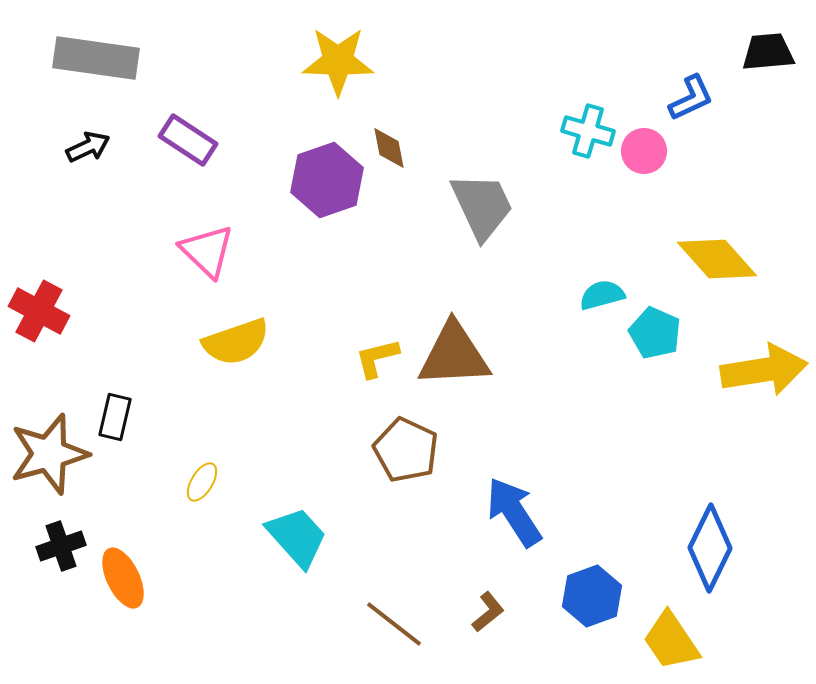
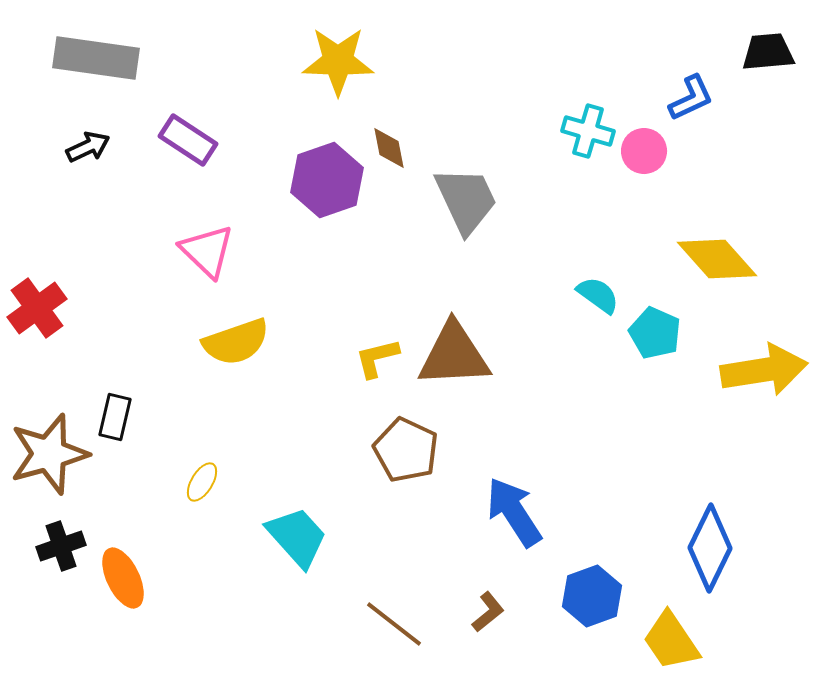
gray trapezoid: moved 16 px left, 6 px up
cyan semicircle: moved 4 px left; rotated 51 degrees clockwise
red cross: moved 2 px left, 3 px up; rotated 26 degrees clockwise
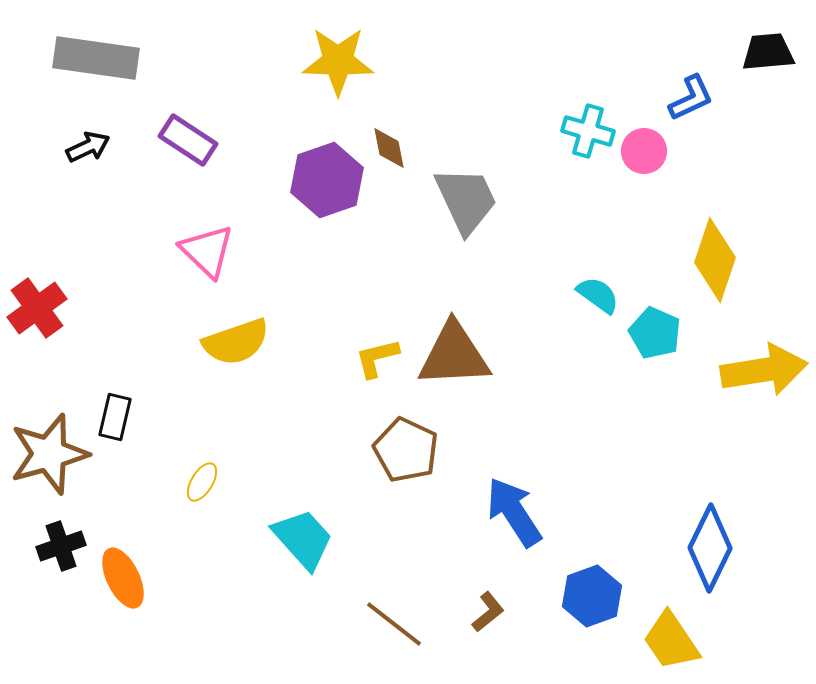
yellow diamond: moved 2 px left, 1 px down; rotated 60 degrees clockwise
cyan trapezoid: moved 6 px right, 2 px down
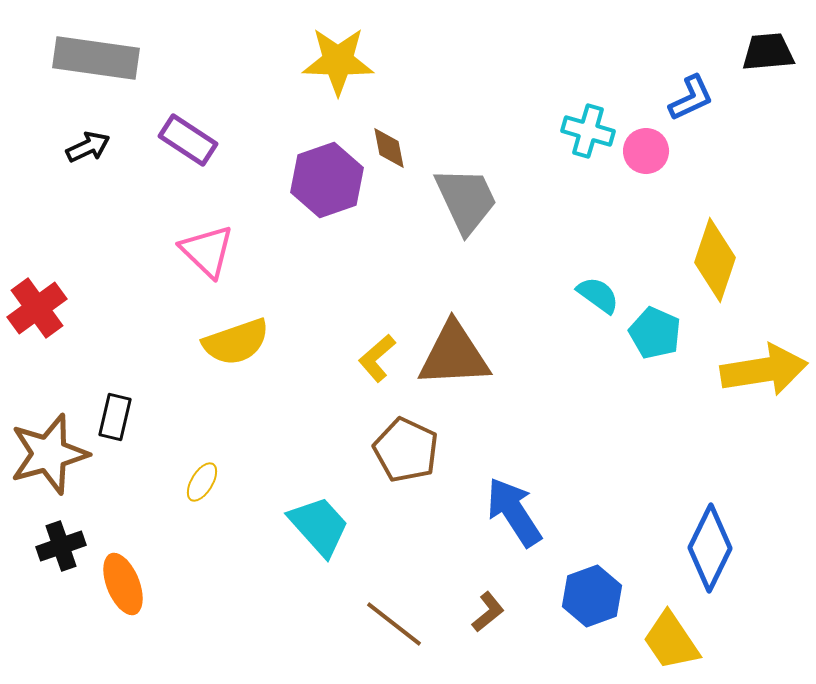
pink circle: moved 2 px right
yellow L-shape: rotated 27 degrees counterclockwise
cyan trapezoid: moved 16 px right, 13 px up
orange ellipse: moved 6 px down; rotated 4 degrees clockwise
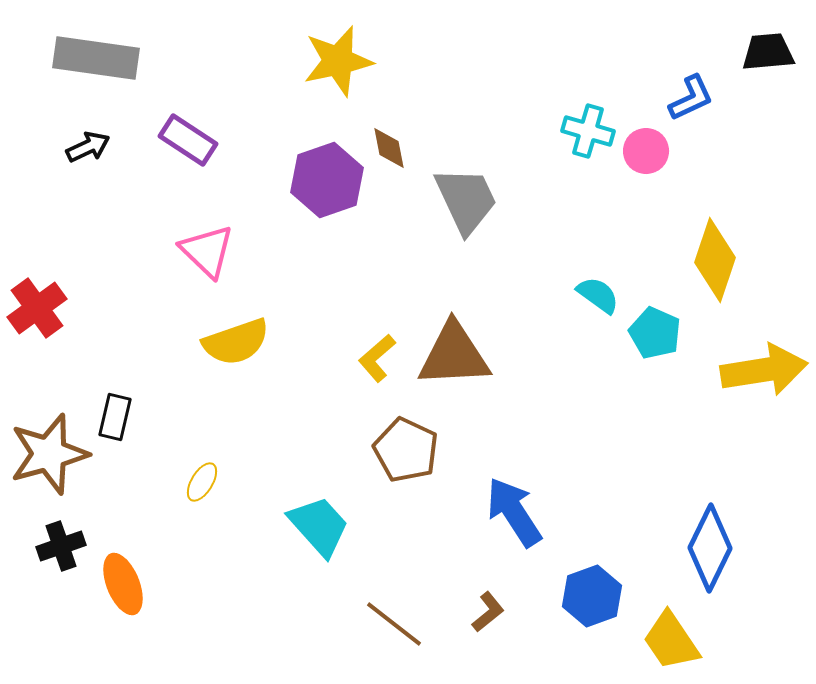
yellow star: rotated 14 degrees counterclockwise
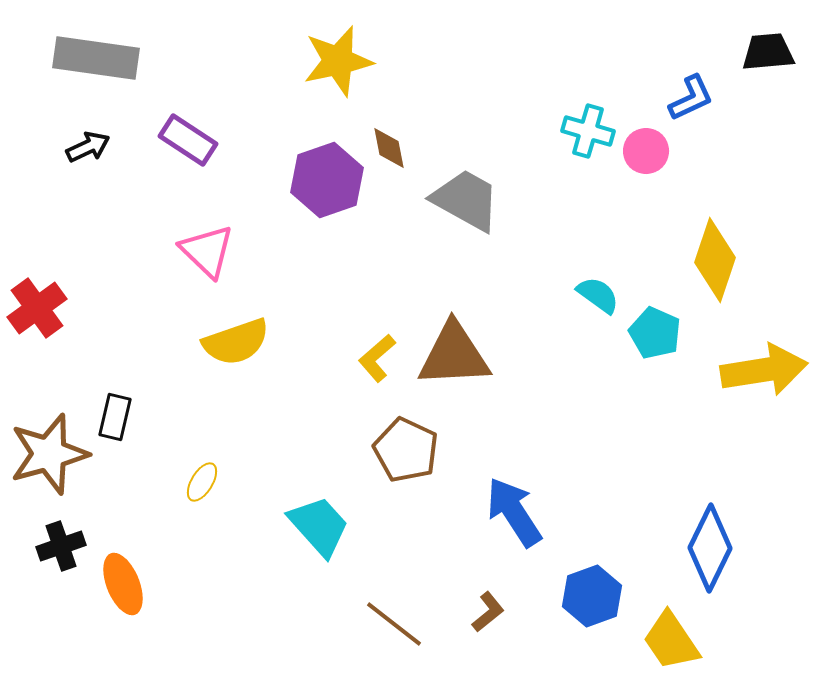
gray trapezoid: rotated 36 degrees counterclockwise
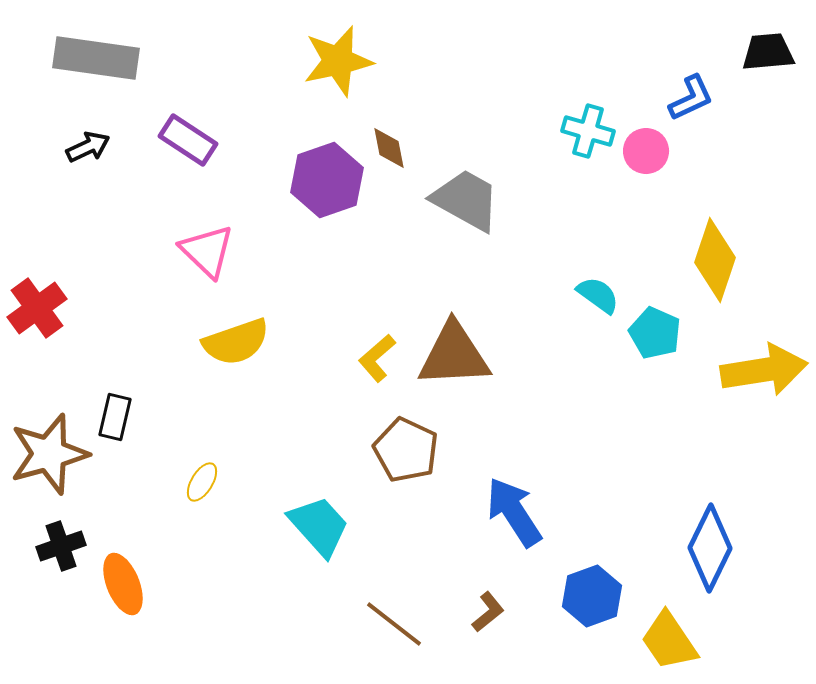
yellow trapezoid: moved 2 px left
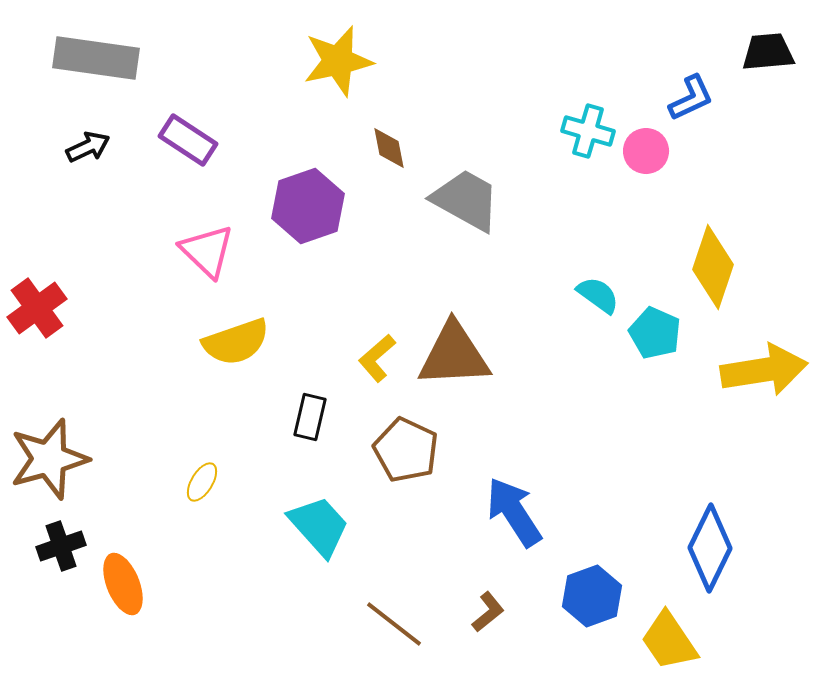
purple hexagon: moved 19 px left, 26 px down
yellow diamond: moved 2 px left, 7 px down
black rectangle: moved 195 px right
brown star: moved 5 px down
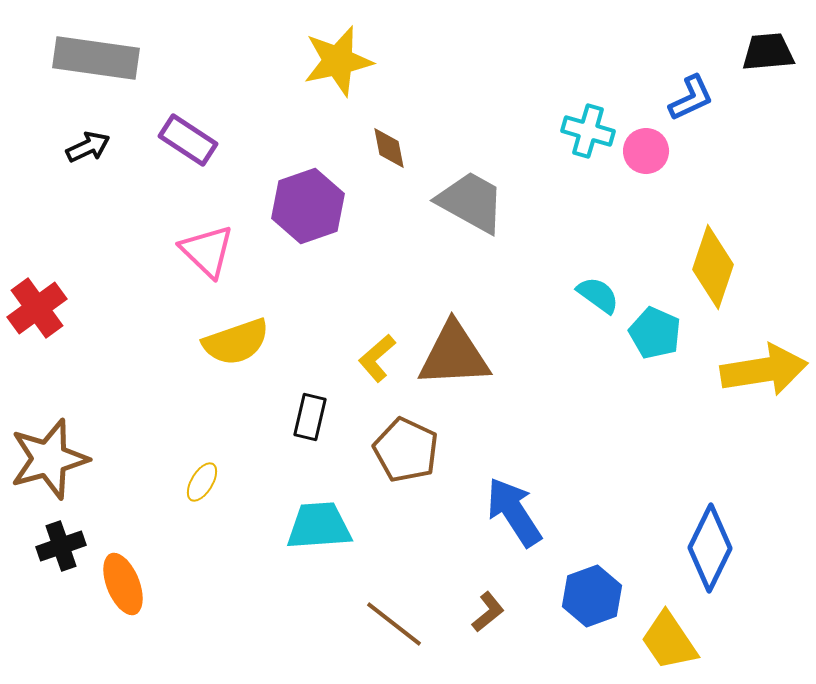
gray trapezoid: moved 5 px right, 2 px down
cyan trapezoid: rotated 52 degrees counterclockwise
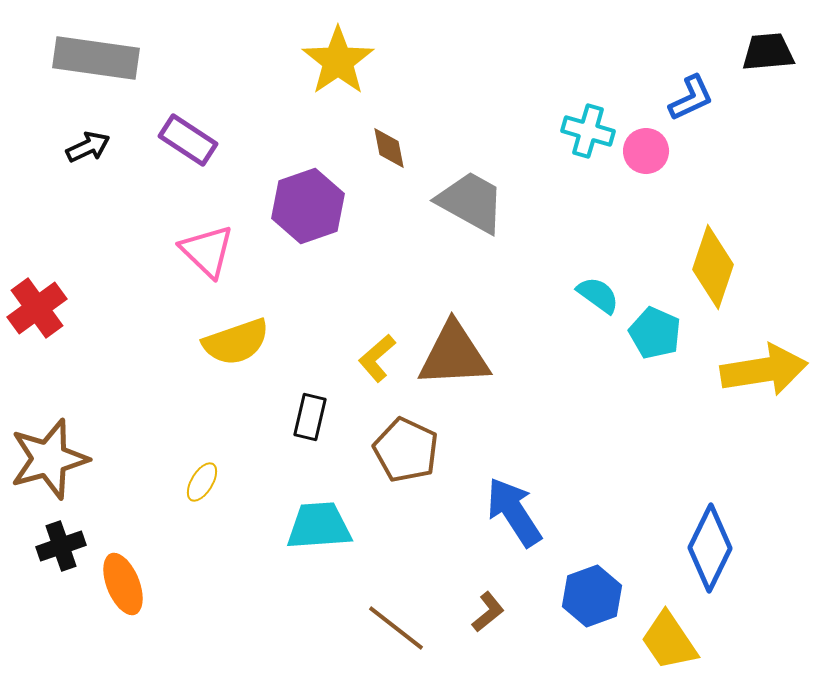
yellow star: rotated 22 degrees counterclockwise
brown line: moved 2 px right, 4 px down
